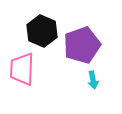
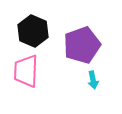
black hexagon: moved 9 px left
pink trapezoid: moved 4 px right, 2 px down
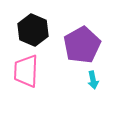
black hexagon: moved 1 px up
purple pentagon: rotated 9 degrees counterclockwise
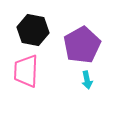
black hexagon: rotated 12 degrees counterclockwise
cyan arrow: moved 6 px left
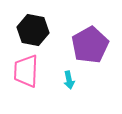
purple pentagon: moved 8 px right
cyan arrow: moved 18 px left
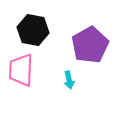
pink trapezoid: moved 5 px left, 1 px up
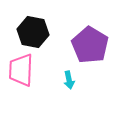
black hexagon: moved 2 px down
purple pentagon: rotated 12 degrees counterclockwise
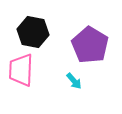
cyan arrow: moved 5 px right, 1 px down; rotated 30 degrees counterclockwise
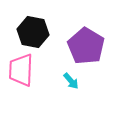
purple pentagon: moved 4 px left, 1 px down
cyan arrow: moved 3 px left
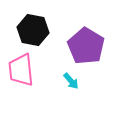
black hexagon: moved 2 px up
pink trapezoid: rotated 8 degrees counterclockwise
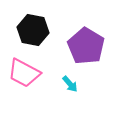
pink trapezoid: moved 3 px right, 3 px down; rotated 56 degrees counterclockwise
cyan arrow: moved 1 px left, 3 px down
